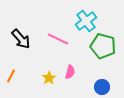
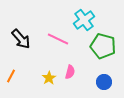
cyan cross: moved 2 px left, 1 px up
blue circle: moved 2 px right, 5 px up
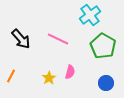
cyan cross: moved 6 px right, 5 px up
green pentagon: rotated 15 degrees clockwise
blue circle: moved 2 px right, 1 px down
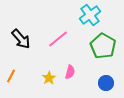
pink line: rotated 65 degrees counterclockwise
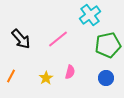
green pentagon: moved 5 px right, 1 px up; rotated 30 degrees clockwise
yellow star: moved 3 px left
blue circle: moved 5 px up
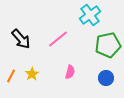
yellow star: moved 14 px left, 4 px up
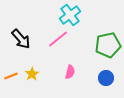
cyan cross: moved 20 px left
orange line: rotated 40 degrees clockwise
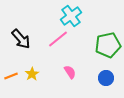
cyan cross: moved 1 px right, 1 px down
pink semicircle: rotated 48 degrees counterclockwise
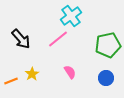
orange line: moved 5 px down
